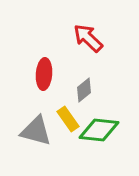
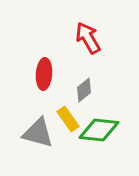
red arrow: rotated 16 degrees clockwise
gray triangle: moved 2 px right, 2 px down
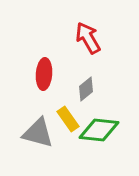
gray diamond: moved 2 px right, 1 px up
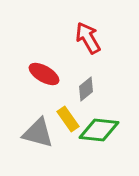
red ellipse: rotated 64 degrees counterclockwise
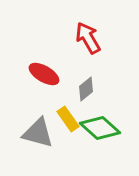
green diamond: moved 1 px right, 2 px up; rotated 36 degrees clockwise
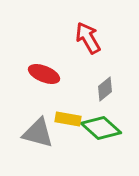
red ellipse: rotated 8 degrees counterclockwise
gray diamond: moved 19 px right
yellow rectangle: rotated 45 degrees counterclockwise
green diamond: moved 1 px right
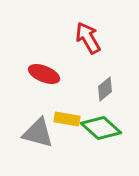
yellow rectangle: moved 1 px left
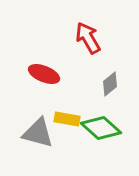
gray diamond: moved 5 px right, 5 px up
